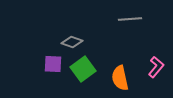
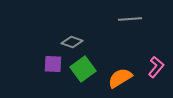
orange semicircle: rotated 70 degrees clockwise
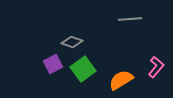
purple square: rotated 30 degrees counterclockwise
orange semicircle: moved 1 px right, 2 px down
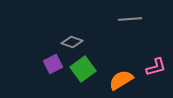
pink L-shape: rotated 35 degrees clockwise
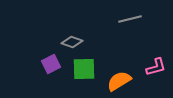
gray line: rotated 10 degrees counterclockwise
purple square: moved 2 px left
green square: moved 1 px right; rotated 35 degrees clockwise
orange semicircle: moved 2 px left, 1 px down
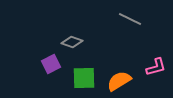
gray line: rotated 40 degrees clockwise
green square: moved 9 px down
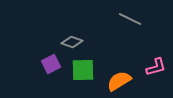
green square: moved 1 px left, 8 px up
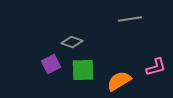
gray line: rotated 35 degrees counterclockwise
